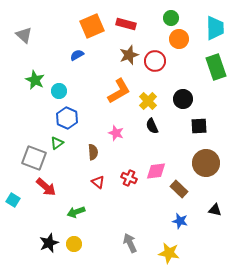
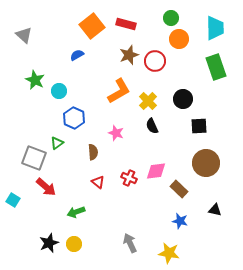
orange square: rotated 15 degrees counterclockwise
blue hexagon: moved 7 px right
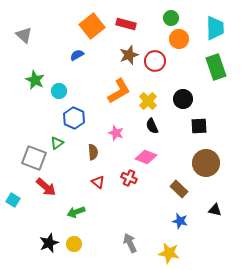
pink diamond: moved 10 px left, 14 px up; rotated 30 degrees clockwise
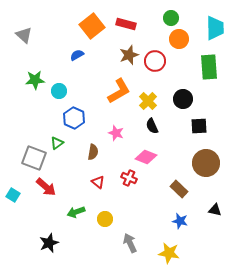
green rectangle: moved 7 px left; rotated 15 degrees clockwise
green star: rotated 30 degrees counterclockwise
brown semicircle: rotated 14 degrees clockwise
cyan square: moved 5 px up
yellow circle: moved 31 px right, 25 px up
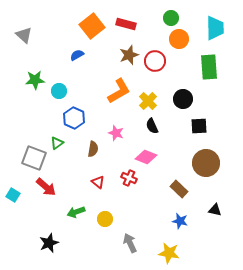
brown semicircle: moved 3 px up
